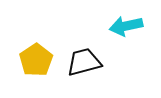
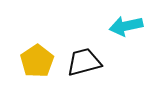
yellow pentagon: moved 1 px right, 1 px down
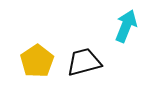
cyan arrow: rotated 124 degrees clockwise
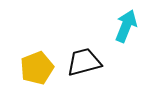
yellow pentagon: moved 7 px down; rotated 12 degrees clockwise
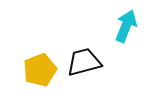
yellow pentagon: moved 3 px right, 2 px down
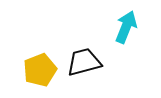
cyan arrow: moved 1 px down
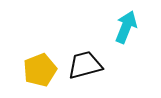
black trapezoid: moved 1 px right, 3 px down
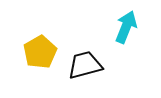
yellow pentagon: moved 18 px up; rotated 8 degrees counterclockwise
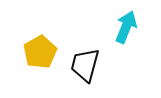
black trapezoid: rotated 60 degrees counterclockwise
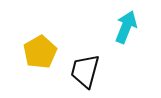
black trapezoid: moved 6 px down
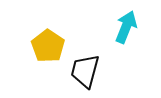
yellow pentagon: moved 8 px right, 6 px up; rotated 8 degrees counterclockwise
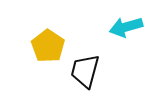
cyan arrow: rotated 128 degrees counterclockwise
